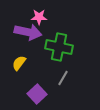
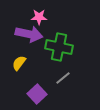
purple arrow: moved 1 px right, 2 px down
gray line: rotated 21 degrees clockwise
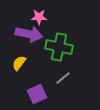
purple square: rotated 18 degrees clockwise
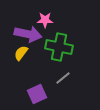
pink star: moved 6 px right, 3 px down
purple arrow: moved 1 px left
yellow semicircle: moved 2 px right, 10 px up
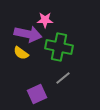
yellow semicircle: rotated 91 degrees counterclockwise
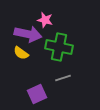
pink star: rotated 14 degrees clockwise
gray line: rotated 21 degrees clockwise
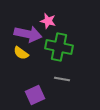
pink star: moved 3 px right, 1 px down
gray line: moved 1 px left, 1 px down; rotated 28 degrees clockwise
purple square: moved 2 px left, 1 px down
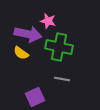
purple square: moved 2 px down
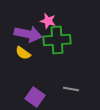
green cross: moved 2 px left, 7 px up; rotated 16 degrees counterclockwise
yellow semicircle: moved 2 px right
gray line: moved 9 px right, 10 px down
purple square: rotated 30 degrees counterclockwise
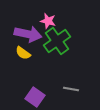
green cross: moved 1 px down; rotated 32 degrees counterclockwise
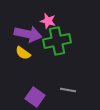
green cross: rotated 24 degrees clockwise
gray line: moved 3 px left, 1 px down
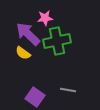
pink star: moved 3 px left, 3 px up; rotated 21 degrees counterclockwise
purple arrow: rotated 148 degrees counterclockwise
